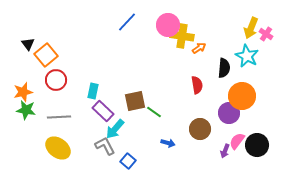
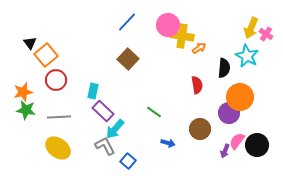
black triangle: moved 2 px right, 1 px up
orange circle: moved 2 px left, 1 px down
brown square: moved 7 px left, 42 px up; rotated 35 degrees counterclockwise
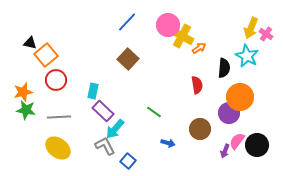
yellow cross: rotated 20 degrees clockwise
black triangle: rotated 40 degrees counterclockwise
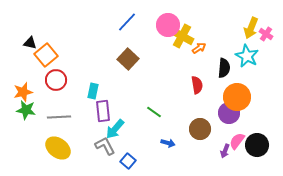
orange circle: moved 3 px left
purple rectangle: rotated 40 degrees clockwise
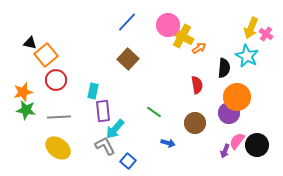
brown circle: moved 5 px left, 6 px up
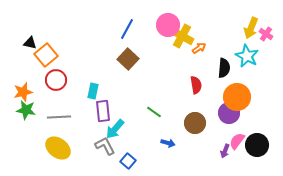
blue line: moved 7 px down; rotated 15 degrees counterclockwise
red semicircle: moved 1 px left
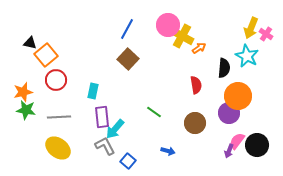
orange circle: moved 1 px right, 1 px up
purple rectangle: moved 1 px left, 6 px down
blue arrow: moved 8 px down
purple arrow: moved 4 px right
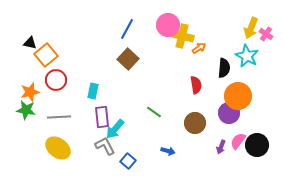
yellow cross: rotated 15 degrees counterclockwise
orange star: moved 7 px right
pink semicircle: moved 1 px right
purple arrow: moved 8 px left, 4 px up
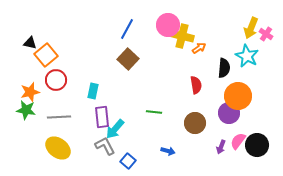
green line: rotated 28 degrees counterclockwise
